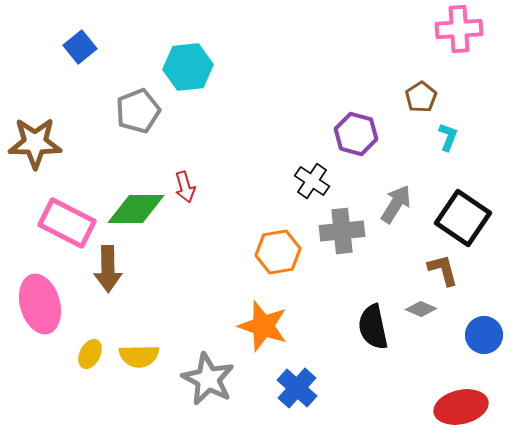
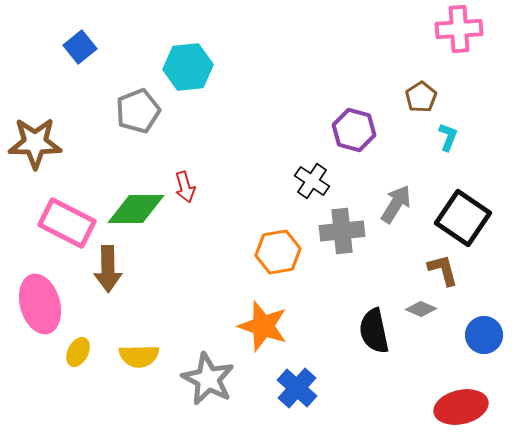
purple hexagon: moved 2 px left, 4 px up
black semicircle: moved 1 px right, 4 px down
yellow ellipse: moved 12 px left, 2 px up
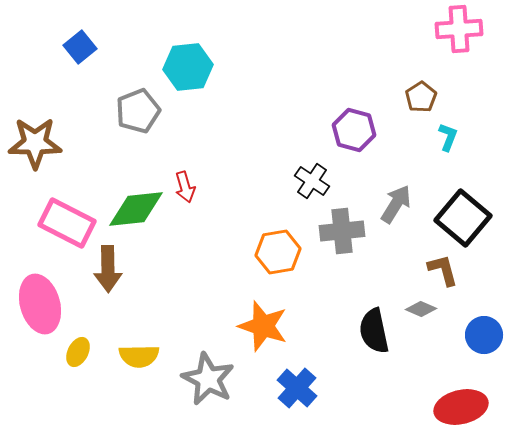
green diamond: rotated 6 degrees counterclockwise
black square: rotated 6 degrees clockwise
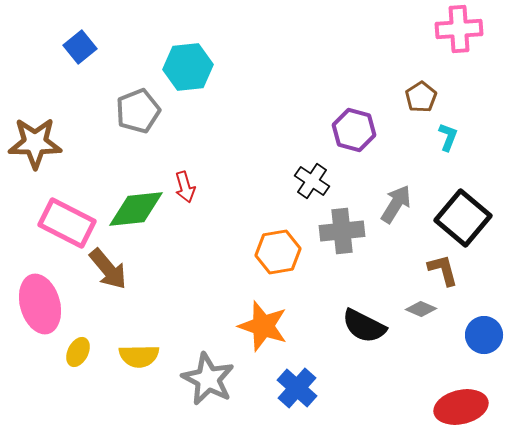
brown arrow: rotated 39 degrees counterclockwise
black semicircle: moved 10 px left, 5 px up; rotated 51 degrees counterclockwise
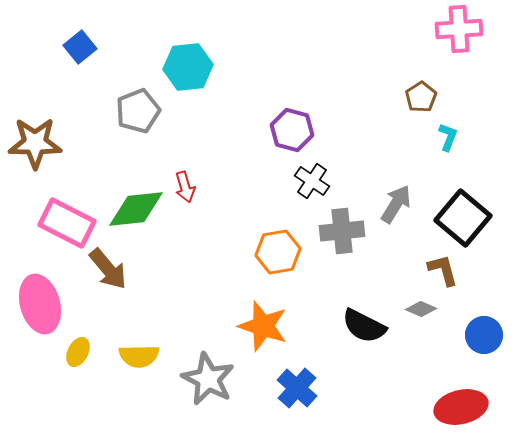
purple hexagon: moved 62 px left
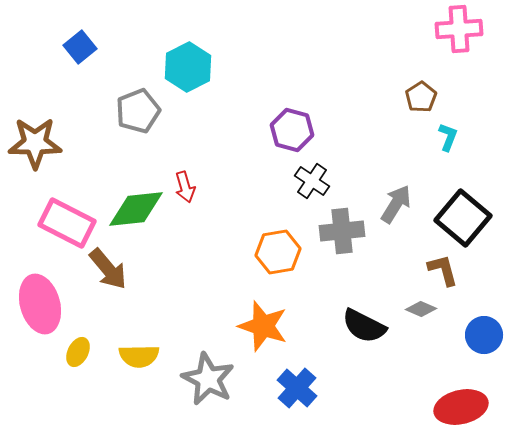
cyan hexagon: rotated 21 degrees counterclockwise
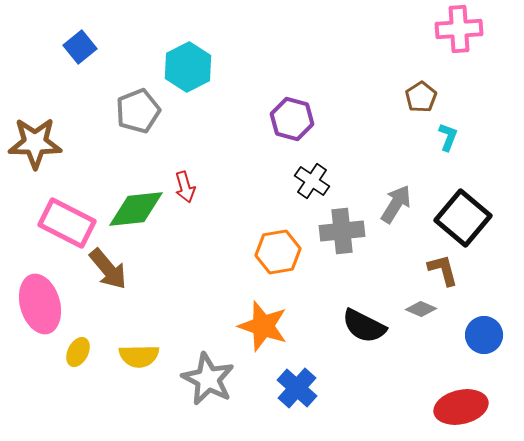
purple hexagon: moved 11 px up
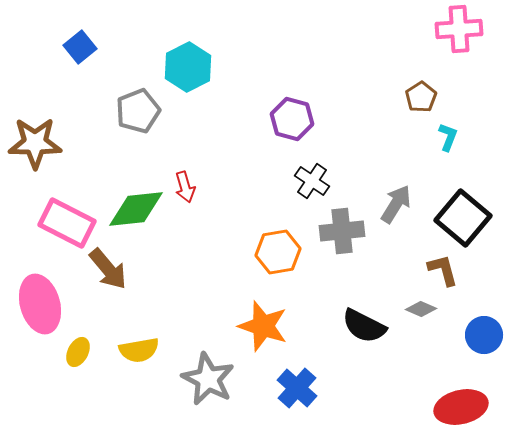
yellow semicircle: moved 6 px up; rotated 9 degrees counterclockwise
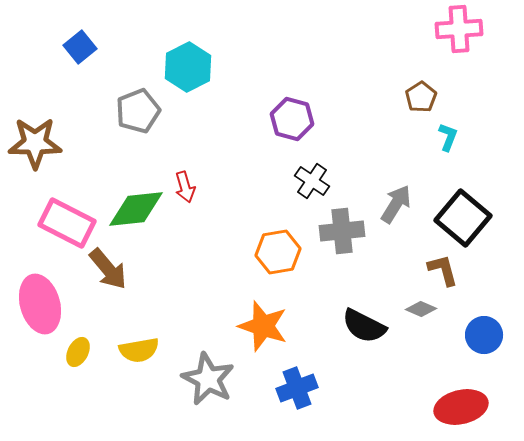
blue cross: rotated 27 degrees clockwise
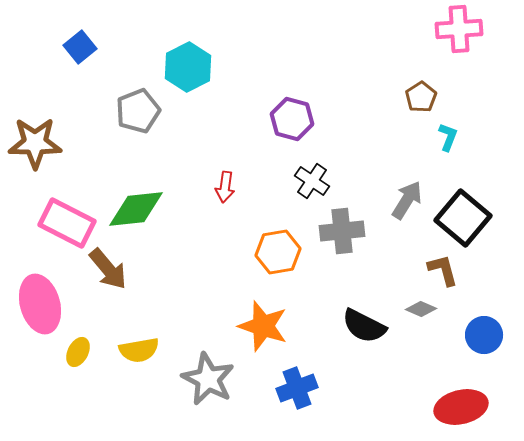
red arrow: moved 40 px right; rotated 24 degrees clockwise
gray arrow: moved 11 px right, 4 px up
